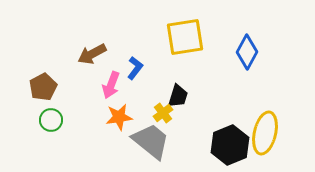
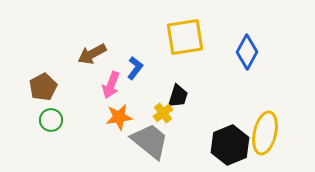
gray trapezoid: moved 1 px left
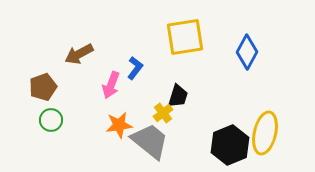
brown arrow: moved 13 px left
brown pentagon: rotated 8 degrees clockwise
orange star: moved 8 px down
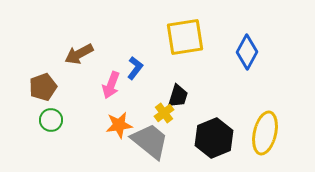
yellow cross: moved 1 px right
black hexagon: moved 16 px left, 7 px up
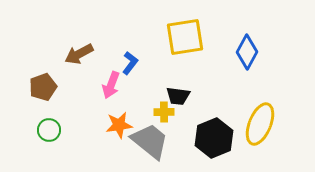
blue L-shape: moved 5 px left, 5 px up
black trapezoid: rotated 80 degrees clockwise
yellow cross: moved 1 px up; rotated 36 degrees clockwise
green circle: moved 2 px left, 10 px down
yellow ellipse: moved 5 px left, 9 px up; rotated 9 degrees clockwise
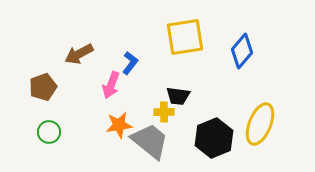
blue diamond: moved 5 px left, 1 px up; rotated 12 degrees clockwise
green circle: moved 2 px down
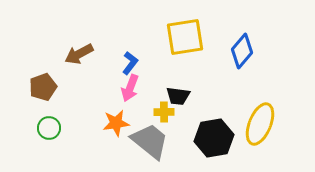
pink arrow: moved 19 px right, 3 px down
orange star: moved 3 px left, 2 px up
green circle: moved 4 px up
black hexagon: rotated 12 degrees clockwise
